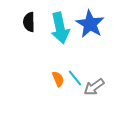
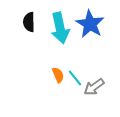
orange semicircle: moved 4 px up
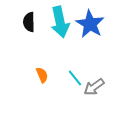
cyan arrow: moved 6 px up
orange semicircle: moved 16 px left
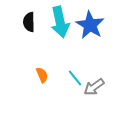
blue star: moved 1 px down
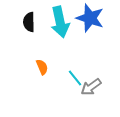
blue star: moved 7 px up; rotated 12 degrees counterclockwise
orange semicircle: moved 8 px up
gray arrow: moved 3 px left
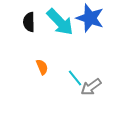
cyan arrow: rotated 32 degrees counterclockwise
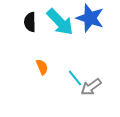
black semicircle: moved 1 px right
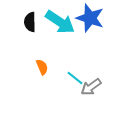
cyan arrow: rotated 12 degrees counterclockwise
cyan line: rotated 12 degrees counterclockwise
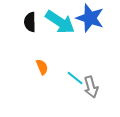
gray arrow: rotated 70 degrees counterclockwise
